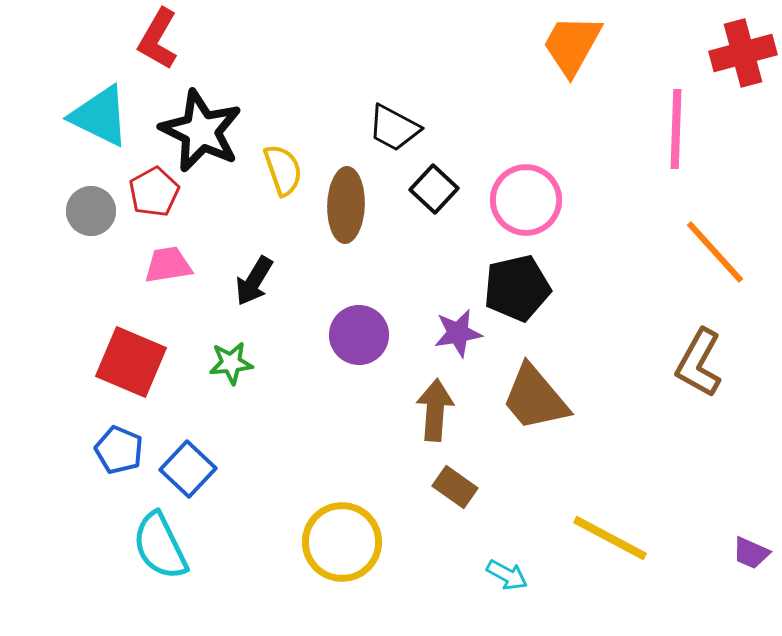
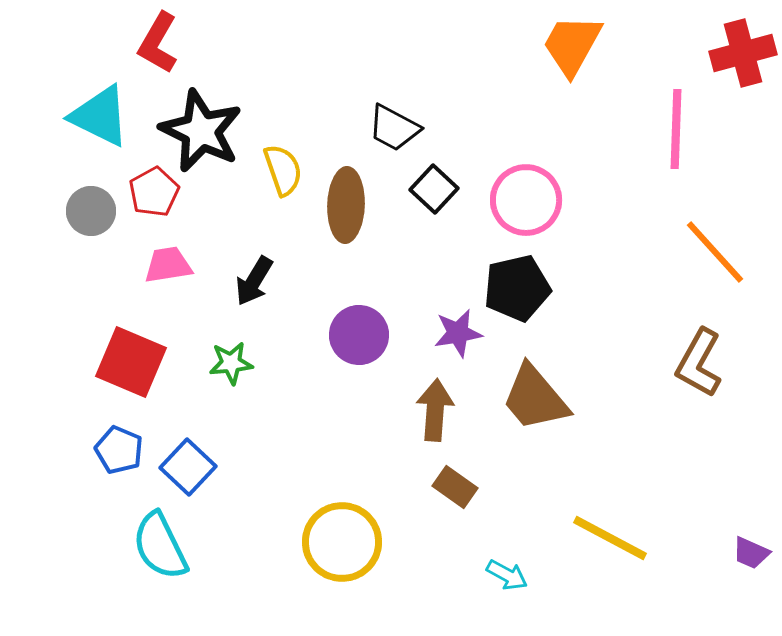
red L-shape: moved 4 px down
blue square: moved 2 px up
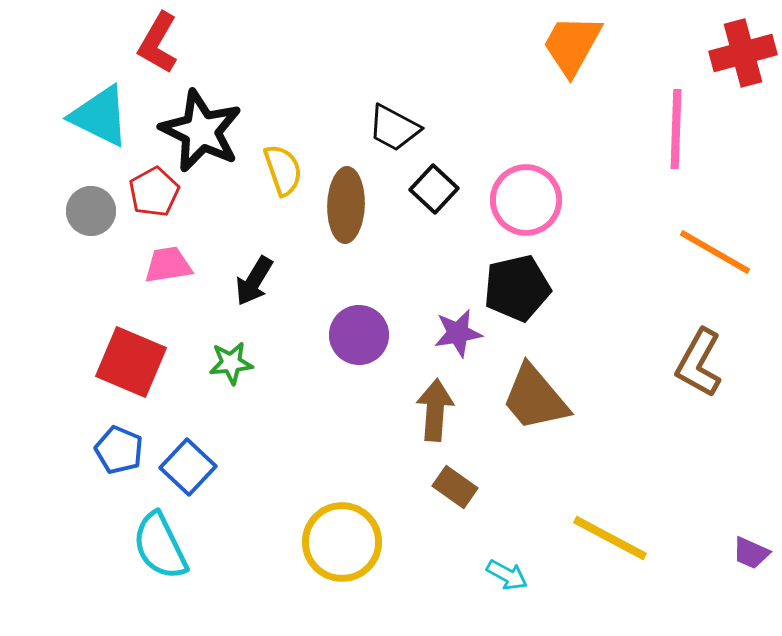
orange line: rotated 18 degrees counterclockwise
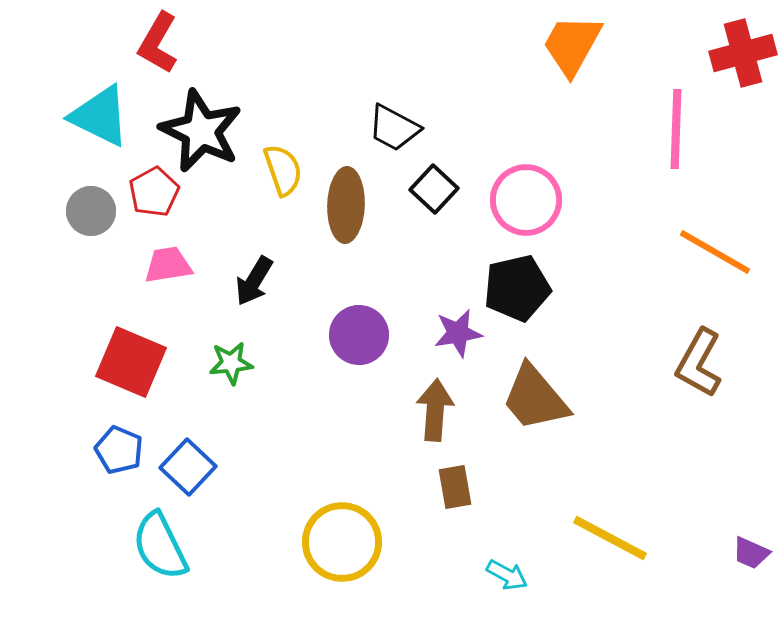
brown rectangle: rotated 45 degrees clockwise
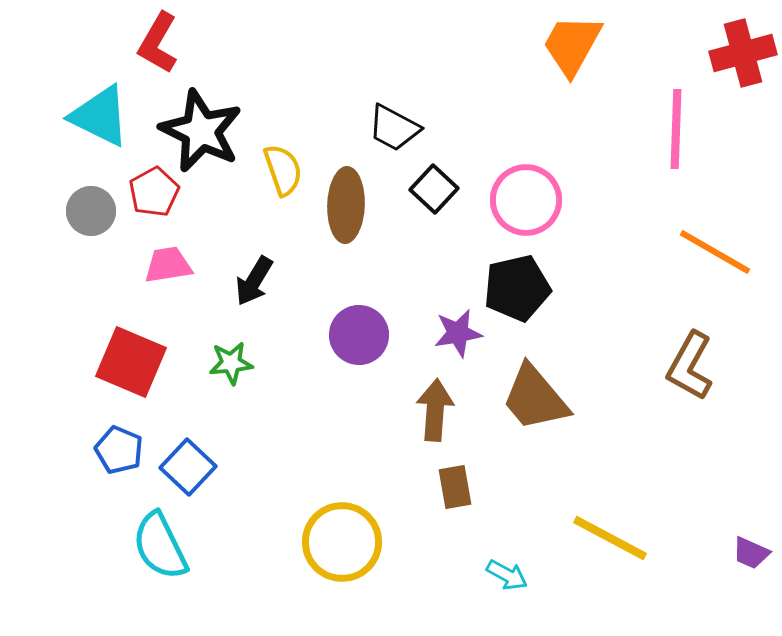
brown L-shape: moved 9 px left, 3 px down
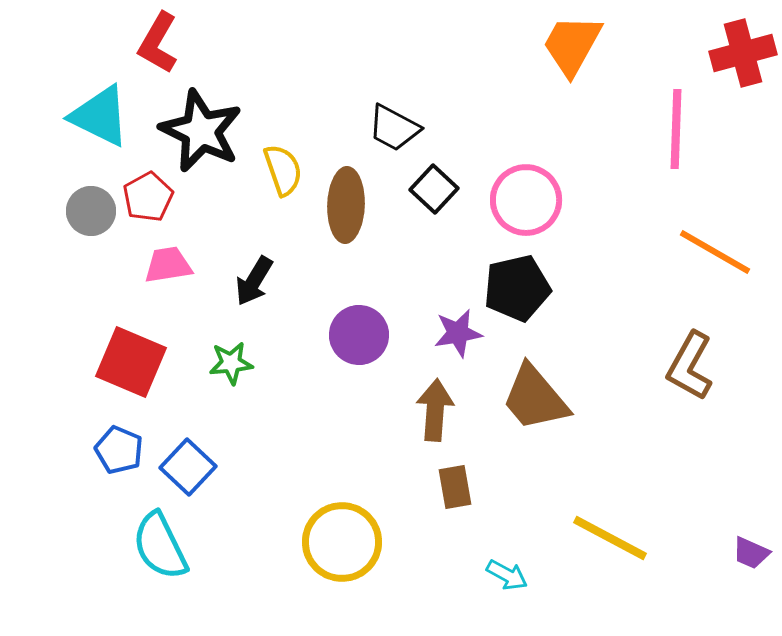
red pentagon: moved 6 px left, 5 px down
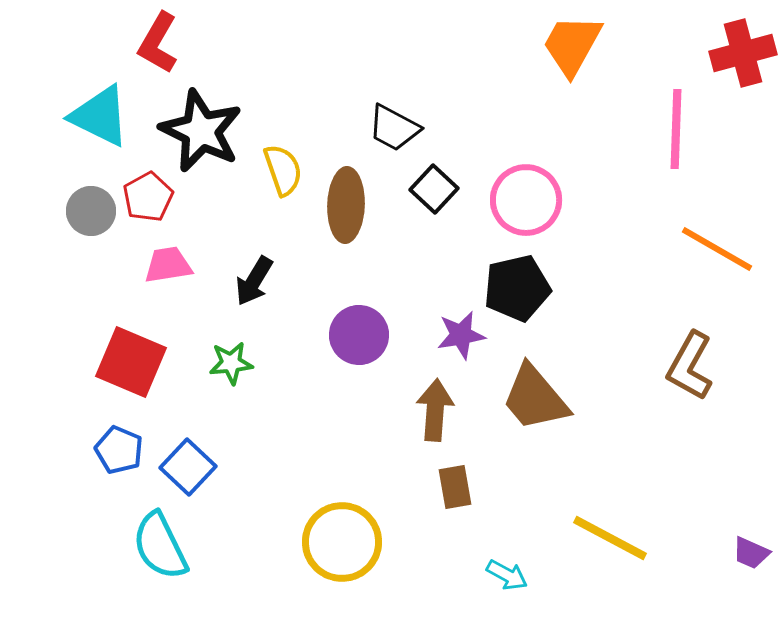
orange line: moved 2 px right, 3 px up
purple star: moved 3 px right, 2 px down
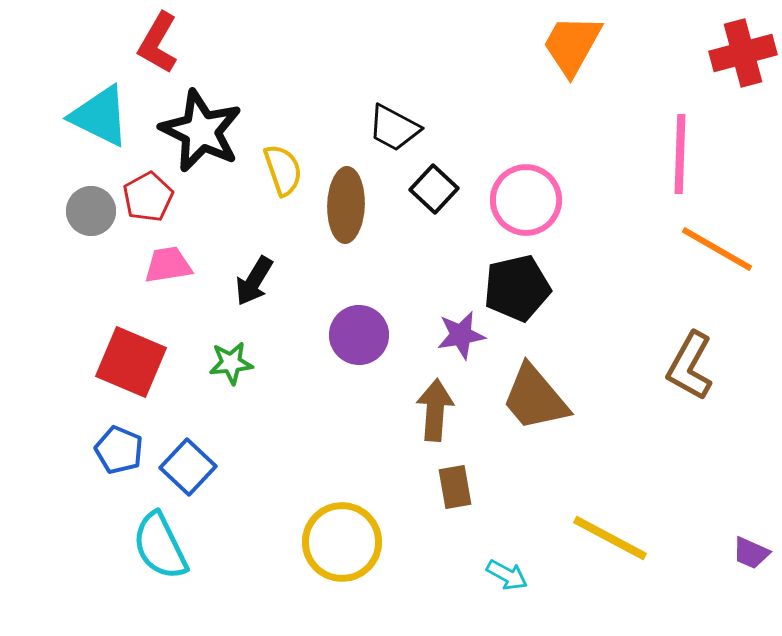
pink line: moved 4 px right, 25 px down
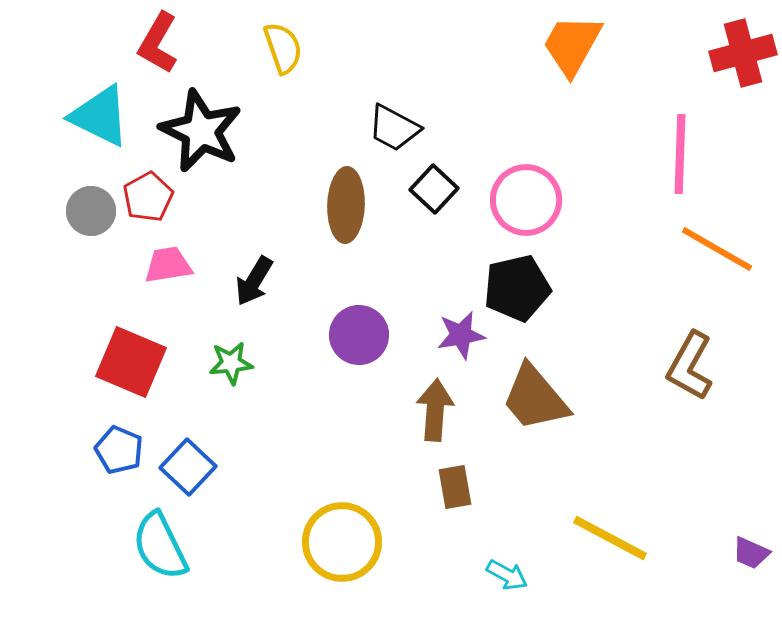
yellow semicircle: moved 122 px up
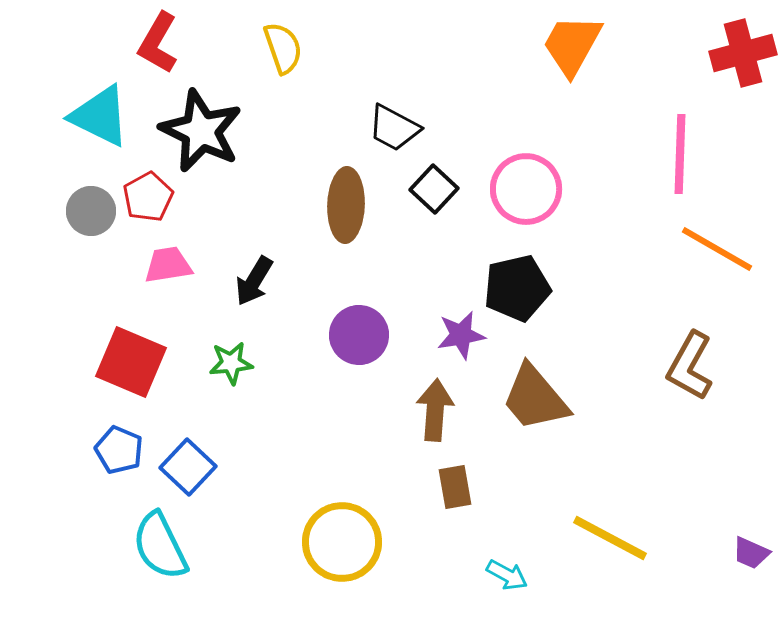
pink circle: moved 11 px up
